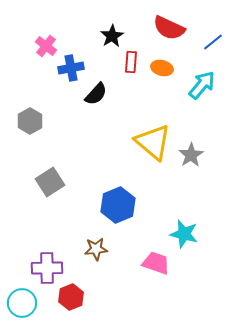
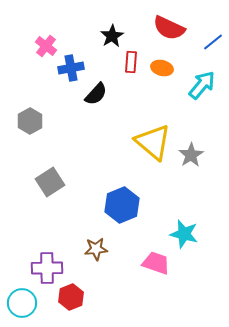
blue hexagon: moved 4 px right
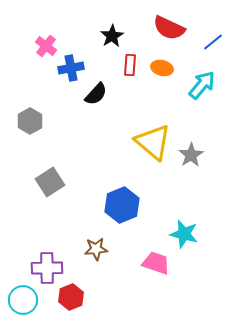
red rectangle: moved 1 px left, 3 px down
cyan circle: moved 1 px right, 3 px up
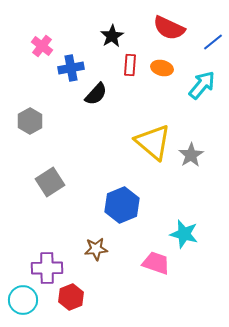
pink cross: moved 4 px left
